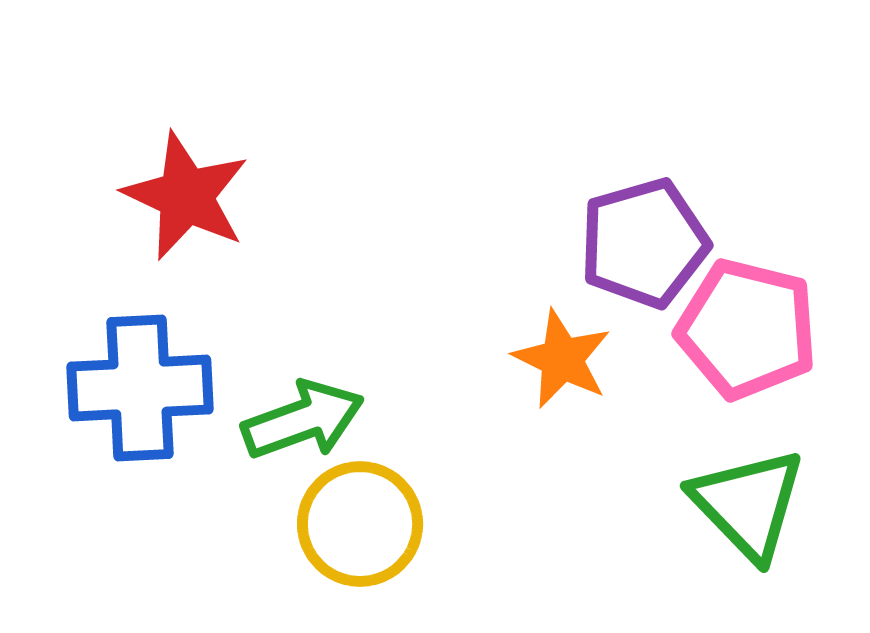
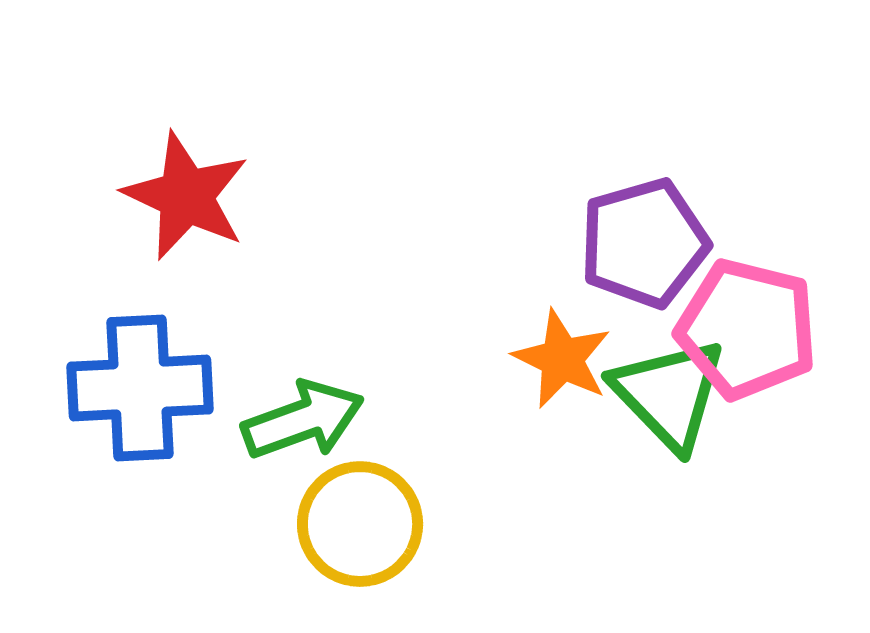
green triangle: moved 79 px left, 110 px up
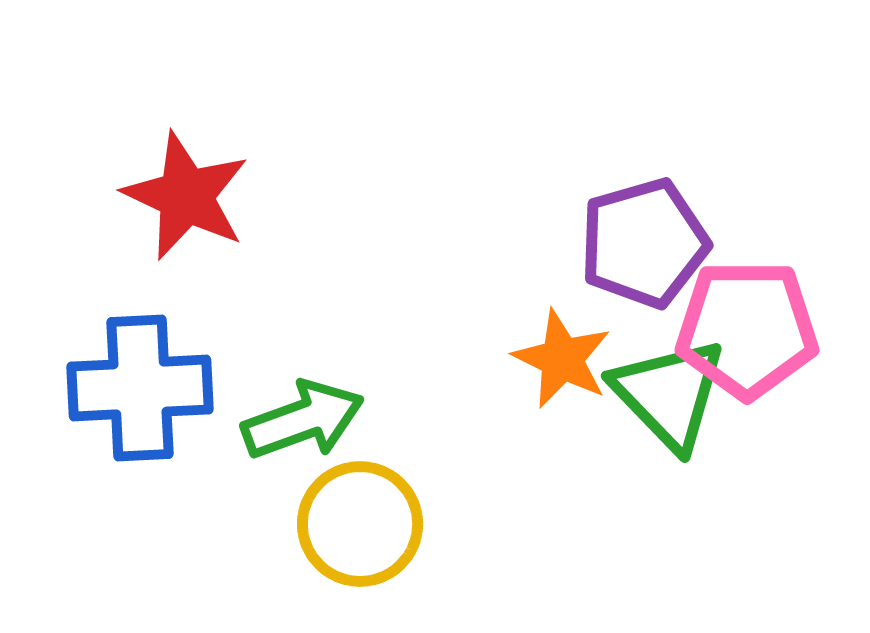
pink pentagon: rotated 14 degrees counterclockwise
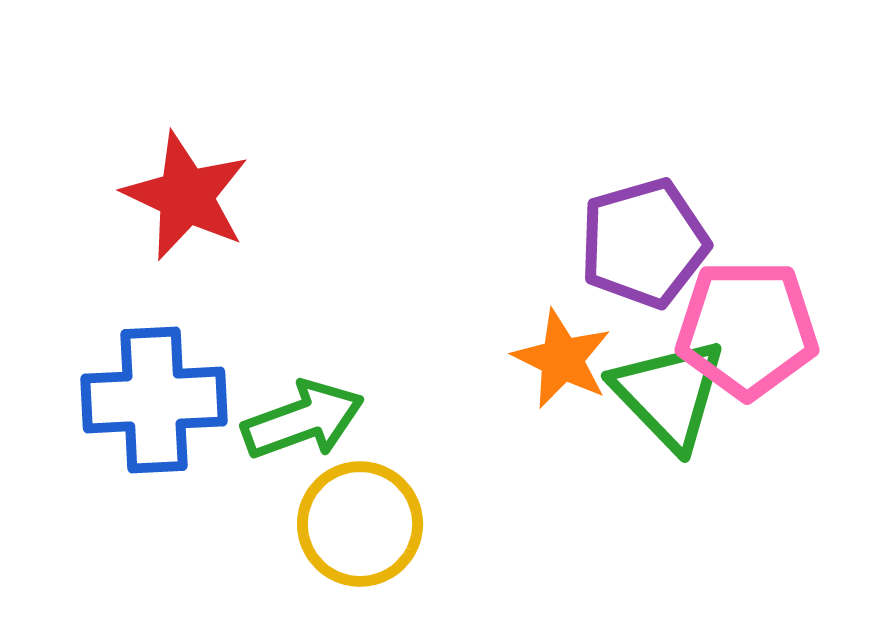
blue cross: moved 14 px right, 12 px down
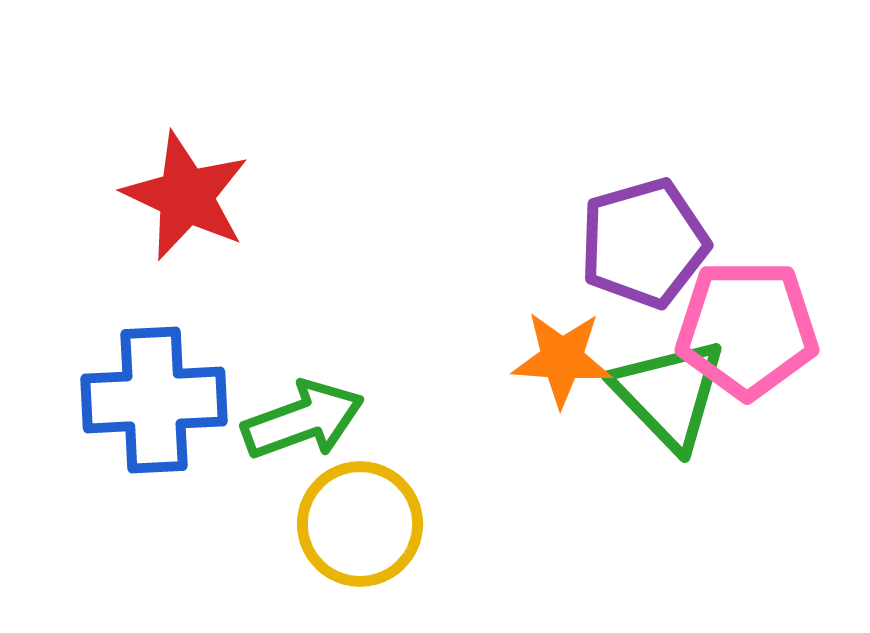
orange star: rotated 22 degrees counterclockwise
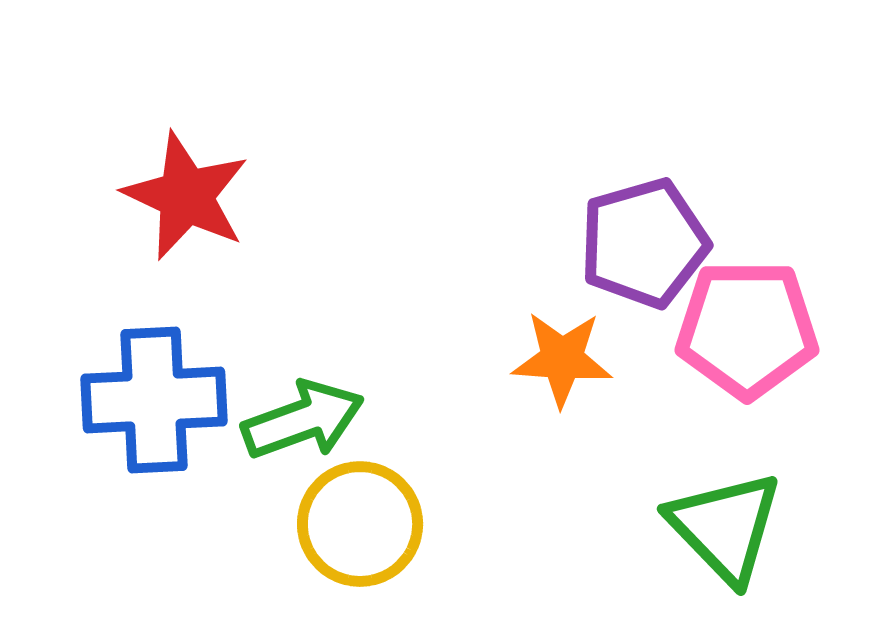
green triangle: moved 56 px right, 133 px down
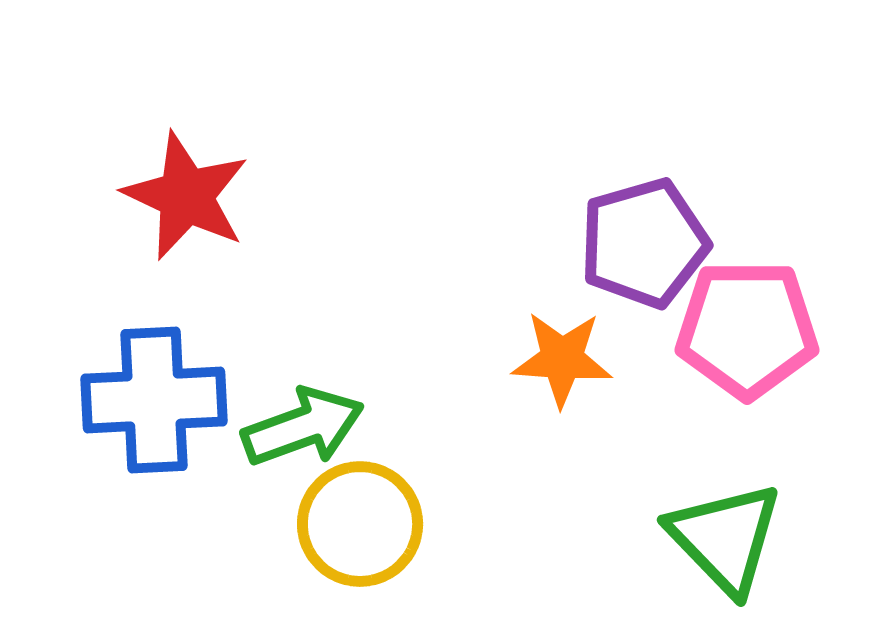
green arrow: moved 7 px down
green triangle: moved 11 px down
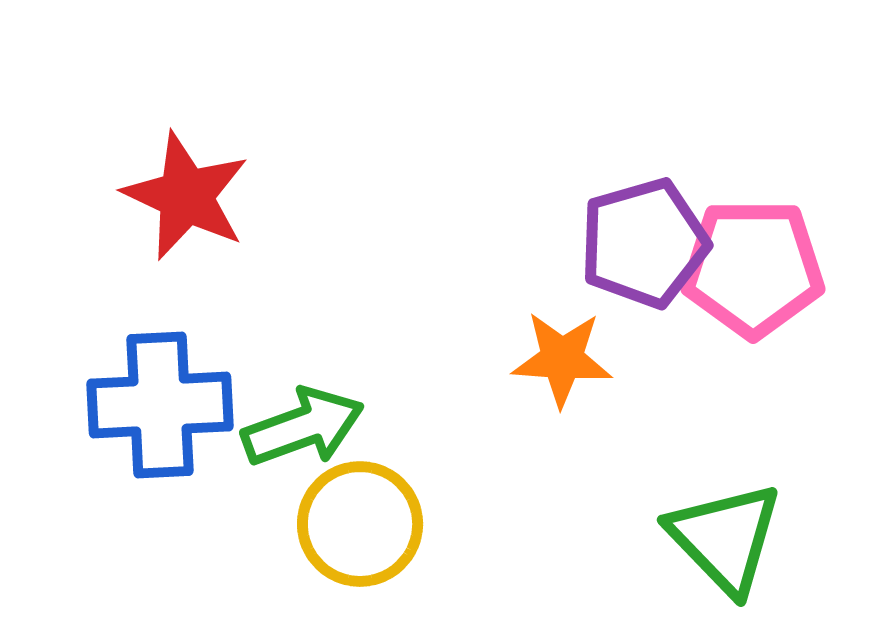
pink pentagon: moved 6 px right, 61 px up
blue cross: moved 6 px right, 5 px down
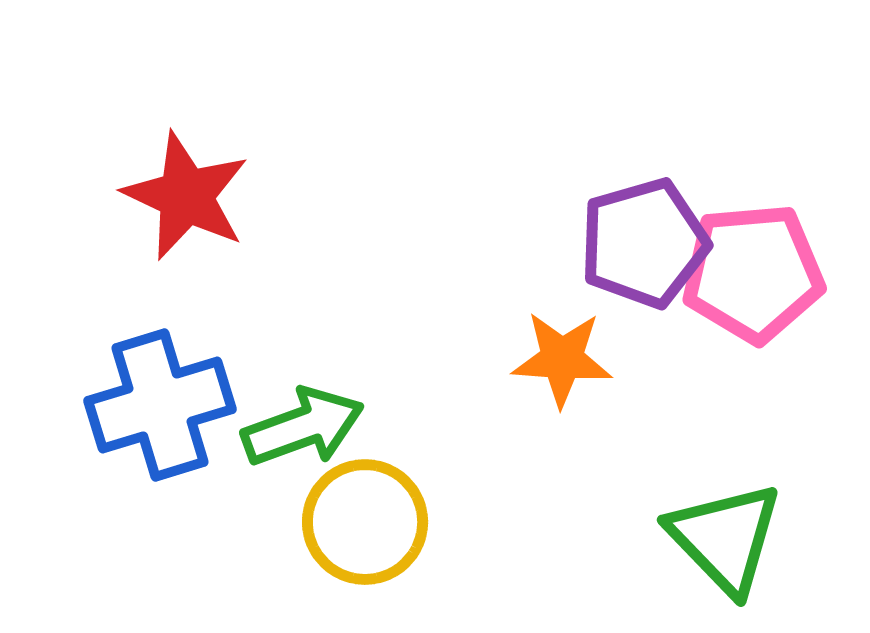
pink pentagon: moved 5 px down; rotated 5 degrees counterclockwise
blue cross: rotated 14 degrees counterclockwise
yellow circle: moved 5 px right, 2 px up
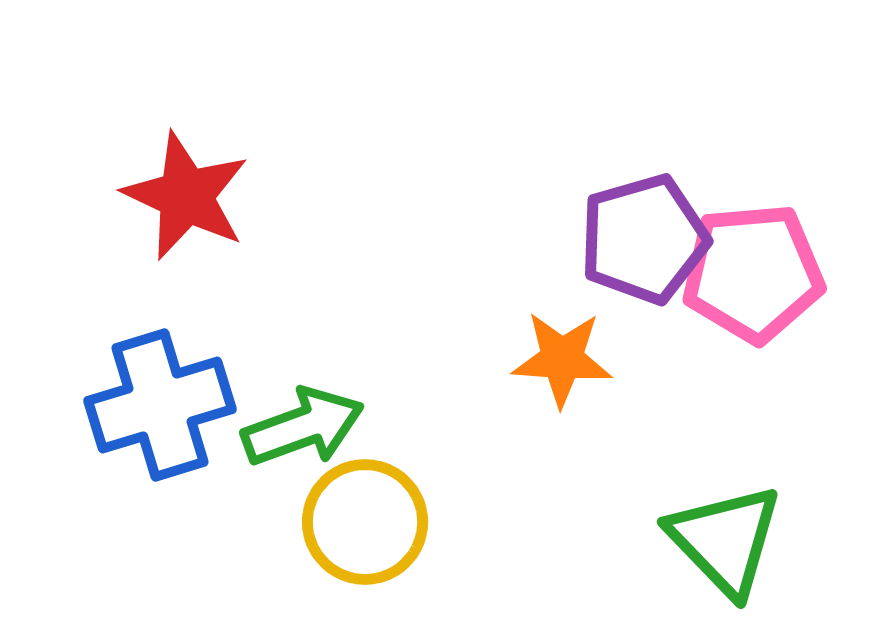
purple pentagon: moved 4 px up
green triangle: moved 2 px down
